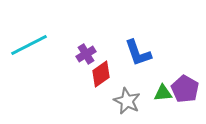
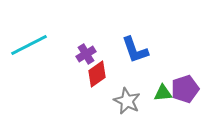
blue L-shape: moved 3 px left, 3 px up
red diamond: moved 4 px left
purple pentagon: rotated 24 degrees clockwise
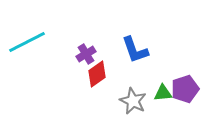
cyan line: moved 2 px left, 3 px up
gray star: moved 6 px right
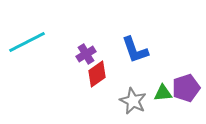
purple pentagon: moved 1 px right, 1 px up
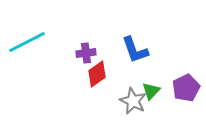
purple cross: moved 1 px up; rotated 24 degrees clockwise
purple pentagon: rotated 8 degrees counterclockwise
green triangle: moved 12 px left, 2 px up; rotated 42 degrees counterclockwise
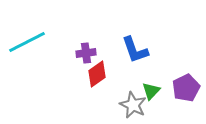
gray star: moved 4 px down
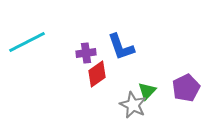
blue L-shape: moved 14 px left, 3 px up
green triangle: moved 4 px left
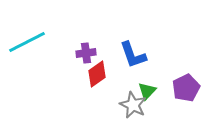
blue L-shape: moved 12 px right, 8 px down
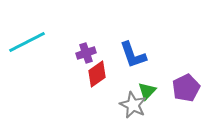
purple cross: rotated 12 degrees counterclockwise
